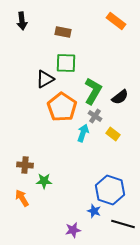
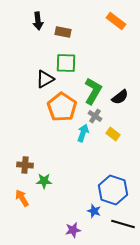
black arrow: moved 16 px right
blue hexagon: moved 3 px right
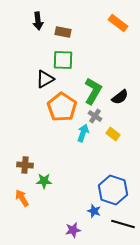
orange rectangle: moved 2 px right, 2 px down
green square: moved 3 px left, 3 px up
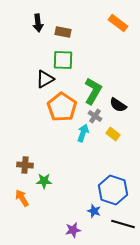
black arrow: moved 2 px down
black semicircle: moved 2 px left, 8 px down; rotated 72 degrees clockwise
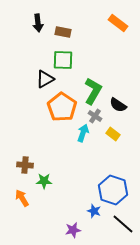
black line: rotated 25 degrees clockwise
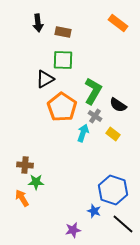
green star: moved 8 px left, 1 px down
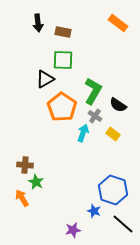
green star: rotated 28 degrees clockwise
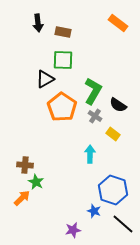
cyan arrow: moved 7 px right, 21 px down; rotated 18 degrees counterclockwise
orange arrow: rotated 78 degrees clockwise
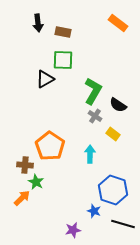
orange pentagon: moved 12 px left, 39 px down
black line: rotated 25 degrees counterclockwise
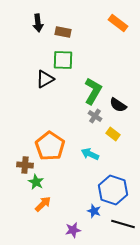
cyan arrow: rotated 66 degrees counterclockwise
orange arrow: moved 21 px right, 6 px down
